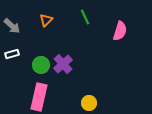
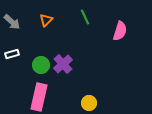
gray arrow: moved 4 px up
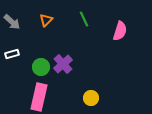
green line: moved 1 px left, 2 px down
green circle: moved 2 px down
yellow circle: moved 2 px right, 5 px up
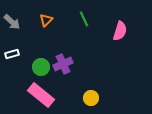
purple cross: rotated 18 degrees clockwise
pink rectangle: moved 2 px right, 2 px up; rotated 64 degrees counterclockwise
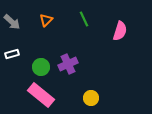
purple cross: moved 5 px right
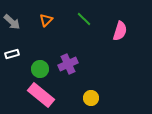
green line: rotated 21 degrees counterclockwise
green circle: moved 1 px left, 2 px down
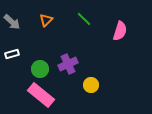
yellow circle: moved 13 px up
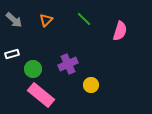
gray arrow: moved 2 px right, 2 px up
green circle: moved 7 px left
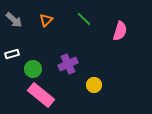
yellow circle: moved 3 px right
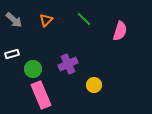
pink rectangle: rotated 28 degrees clockwise
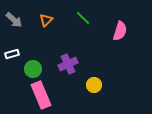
green line: moved 1 px left, 1 px up
